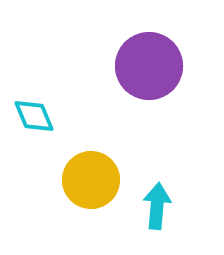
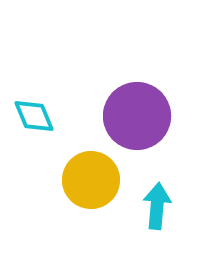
purple circle: moved 12 px left, 50 px down
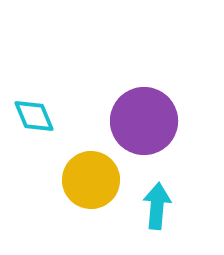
purple circle: moved 7 px right, 5 px down
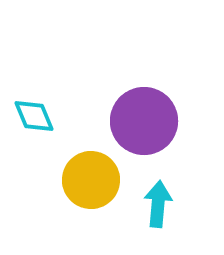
cyan arrow: moved 1 px right, 2 px up
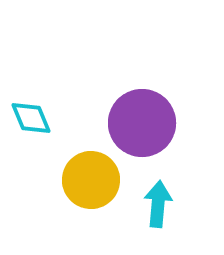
cyan diamond: moved 3 px left, 2 px down
purple circle: moved 2 px left, 2 px down
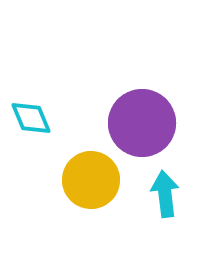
cyan arrow: moved 7 px right, 10 px up; rotated 12 degrees counterclockwise
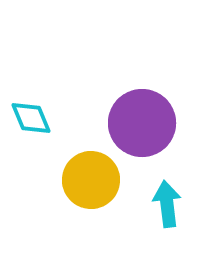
cyan arrow: moved 2 px right, 10 px down
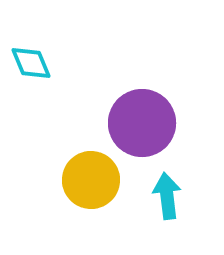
cyan diamond: moved 55 px up
cyan arrow: moved 8 px up
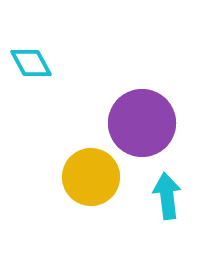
cyan diamond: rotated 6 degrees counterclockwise
yellow circle: moved 3 px up
